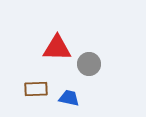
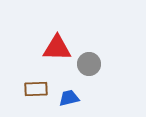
blue trapezoid: rotated 25 degrees counterclockwise
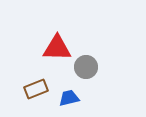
gray circle: moved 3 px left, 3 px down
brown rectangle: rotated 20 degrees counterclockwise
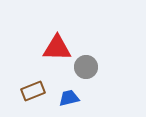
brown rectangle: moved 3 px left, 2 px down
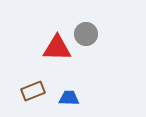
gray circle: moved 33 px up
blue trapezoid: rotated 15 degrees clockwise
